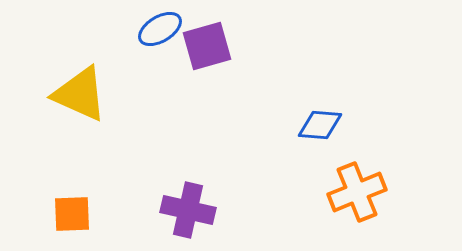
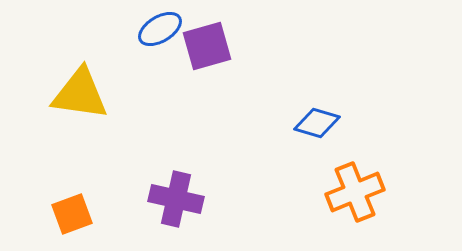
yellow triangle: rotated 16 degrees counterclockwise
blue diamond: moved 3 px left, 2 px up; rotated 12 degrees clockwise
orange cross: moved 2 px left
purple cross: moved 12 px left, 11 px up
orange square: rotated 18 degrees counterclockwise
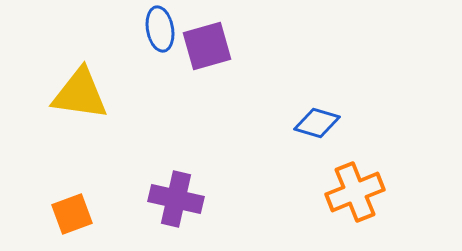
blue ellipse: rotated 69 degrees counterclockwise
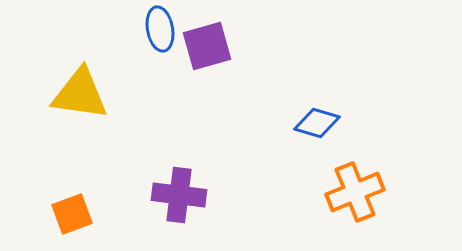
purple cross: moved 3 px right, 4 px up; rotated 6 degrees counterclockwise
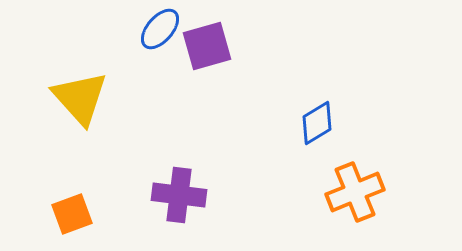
blue ellipse: rotated 51 degrees clockwise
yellow triangle: moved 4 px down; rotated 40 degrees clockwise
blue diamond: rotated 48 degrees counterclockwise
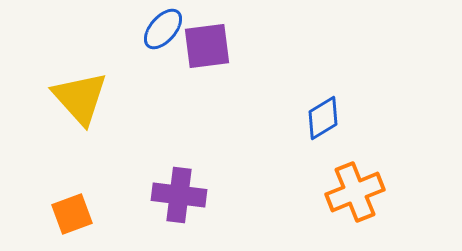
blue ellipse: moved 3 px right
purple square: rotated 9 degrees clockwise
blue diamond: moved 6 px right, 5 px up
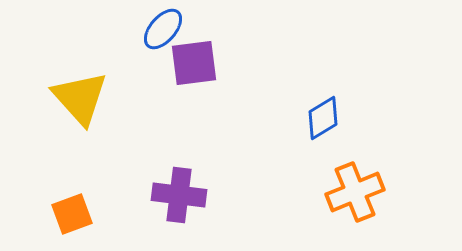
purple square: moved 13 px left, 17 px down
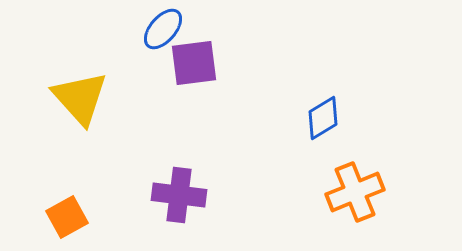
orange square: moved 5 px left, 3 px down; rotated 9 degrees counterclockwise
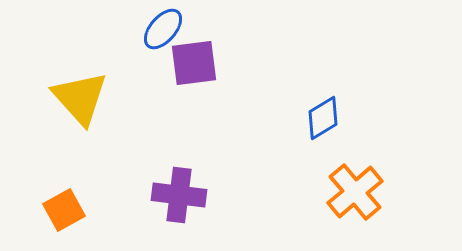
orange cross: rotated 18 degrees counterclockwise
orange square: moved 3 px left, 7 px up
